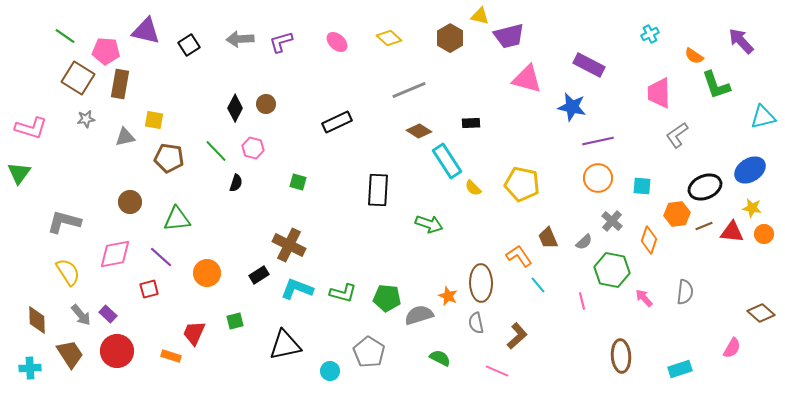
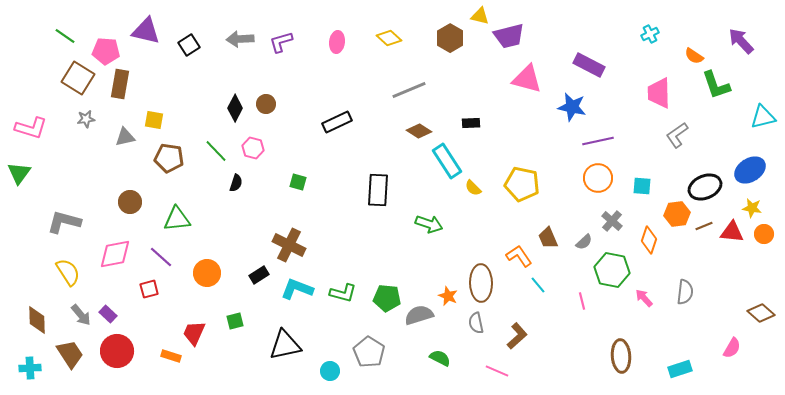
pink ellipse at (337, 42): rotated 55 degrees clockwise
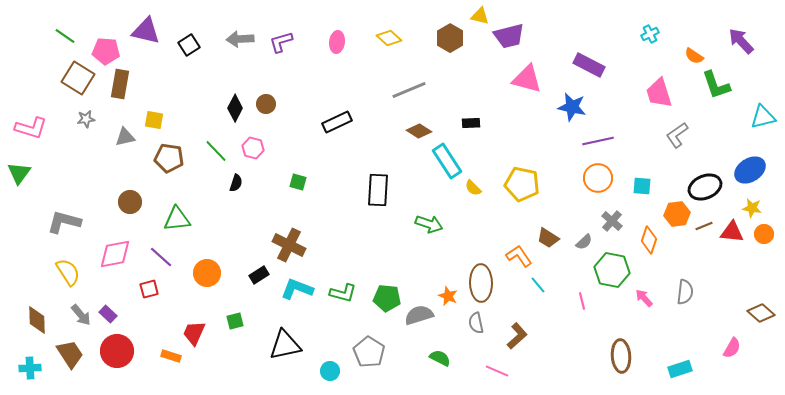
pink trapezoid at (659, 93): rotated 16 degrees counterclockwise
brown trapezoid at (548, 238): rotated 35 degrees counterclockwise
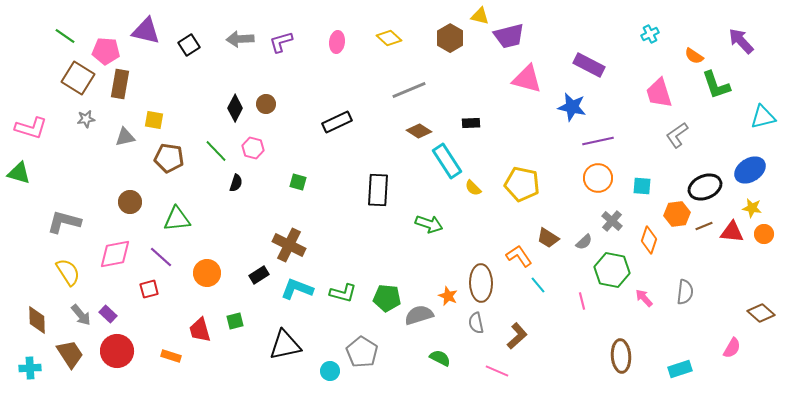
green triangle at (19, 173): rotated 50 degrees counterclockwise
red trapezoid at (194, 333): moved 6 px right, 3 px up; rotated 40 degrees counterclockwise
gray pentagon at (369, 352): moved 7 px left
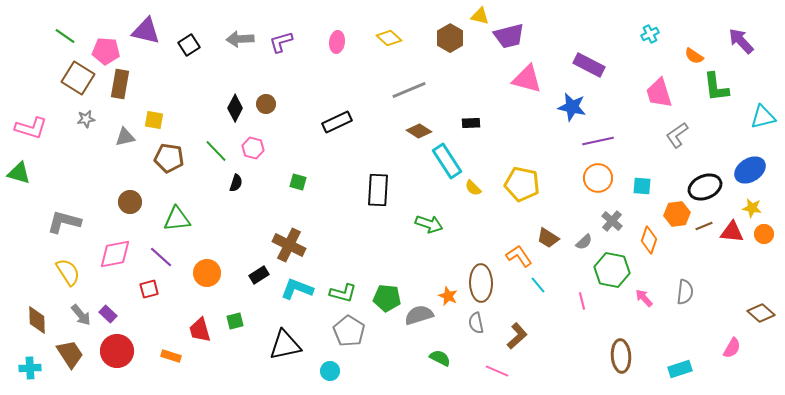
green L-shape at (716, 85): moved 2 px down; rotated 12 degrees clockwise
gray pentagon at (362, 352): moved 13 px left, 21 px up
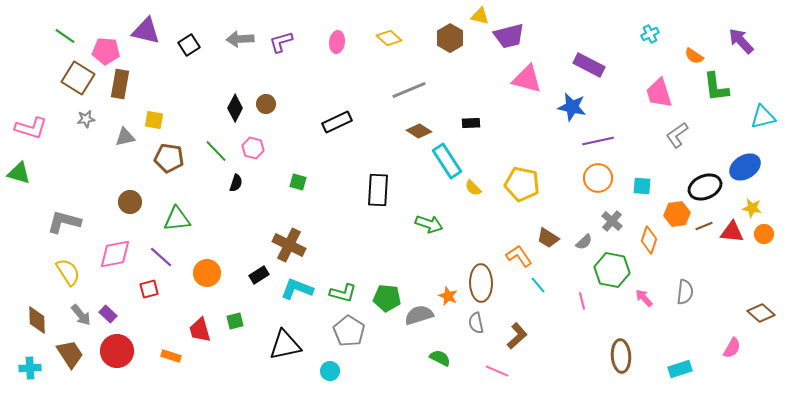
blue ellipse at (750, 170): moved 5 px left, 3 px up
